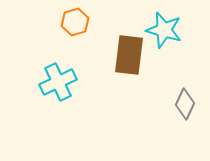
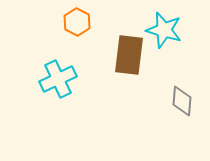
orange hexagon: moved 2 px right; rotated 16 degrees counterclockwise
cyan cross: moved 3 px up
gray diamond: moved 3 px left, 3 px up; rotated 20 degrees counterclockwise
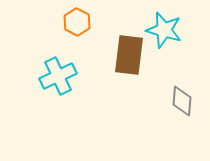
cyan cross: moved 3 px up
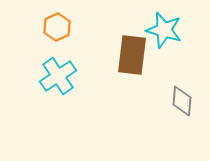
orange hexagon: moved 20 px left, 5 px down; rotated 8 degrees clockwise
brown rectangle: moved 3 px right
cyan cross: rotated 9 degrees counterclockwise
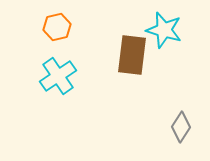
orange hexagon: rotated 12 degrees clockwise
gray diamond: moved 1 px left, 26 px down; rotated 28 degrees clockwise
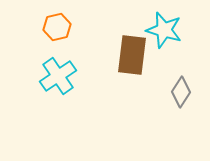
gray diamond: moved 35 px up
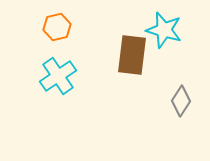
gray diamond: moved 9 px down
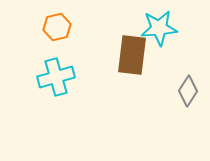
cyan star: moved 5 px left, 2 px up; rotated 21 degrees counterclockwise
cyan cross: moved 2 px left, 1 px down; rotated 18 degrees clockwise
gray diamond: moved 7 px right, 10 px up
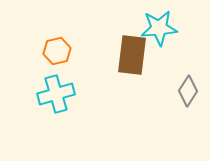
orange hexagon: moved 24 px down
cyan cross: moved 17 px down
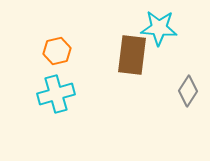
cyan star: rotated 9 degrees clockwise
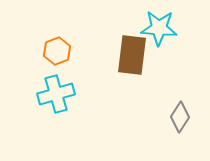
orange hexagon: rotated 8 degrees counterclockwise
gray diamond: moved 8 px left, 26 px down
